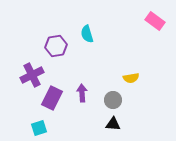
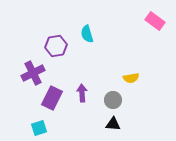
purple cross: moved 1 px right, 2 px up
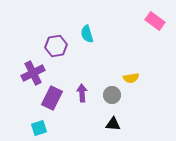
gray circle: moved 1 px left, 5 px up
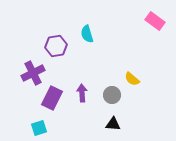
yellow semicircle: moved 1 px right, 1 px down; rotated 49 degrees clockwise
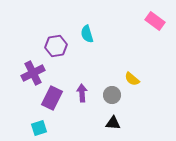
black triangle: moved 1 px up
